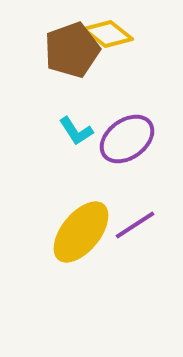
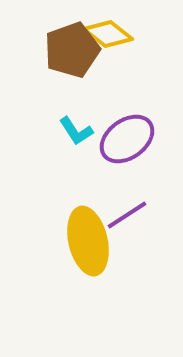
purple line: moved 8 px left, 10 px up
yellow ellipse: moved 7 px right, 9 px down; rotated 52 degrees counterclockwise
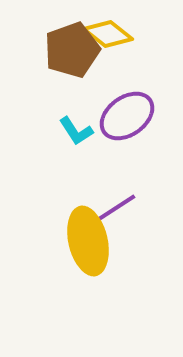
purple ellipse: moved 23 px up
purple line: moved 11 px left, 7 px up
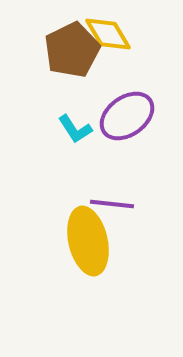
yellow diamond: rotated 21 degrees clockwise
brown pentagon: rotated 6 degrees counterclockwise
cyan L-shape: moved 1 px left, 2 px up
purple line: moved 4 px left, 4 px up; rotated 39 degrees clockwise
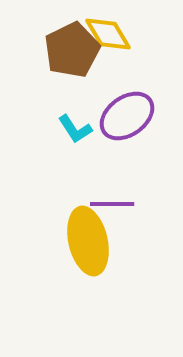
purple line: rotated 6 degrees counterclockwise
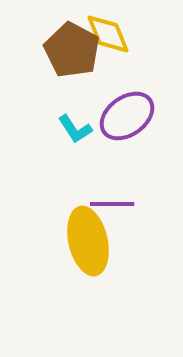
yellow diamond: rotated 9 degrees clockwise
brown pentagon: rotated 18 degrees counterclockwise
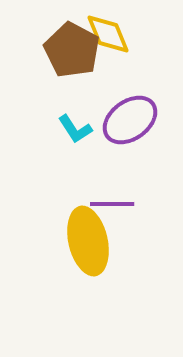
purple ellipse: moved 3 px right, 4 px down
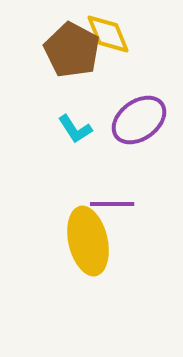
purple ellipse: moved 9 px right
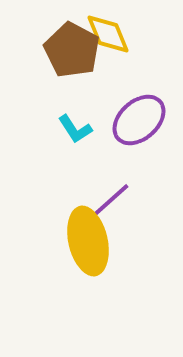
purple ellipse: rotated 6 degrees counterclockwise
purple line: moved 1 px left, 4 px up; rotated 42 degrees counterclockwise
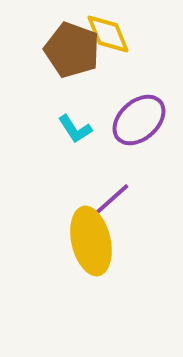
brown pentagon: rotated 8 degrees counterclockwise
yellow ellipse: moved 3 px right
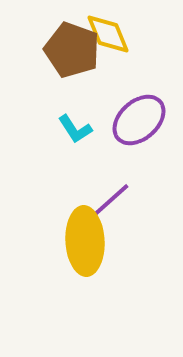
yellow ellipse: moved 6 px left; rotated 10 degrees clockwise
